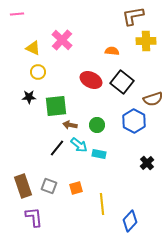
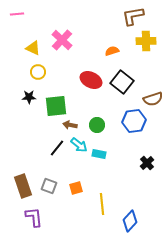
orange semicircle: rotated 24 degrees counterclockwise
blue hexagon: rotated 25 degrees clockwise
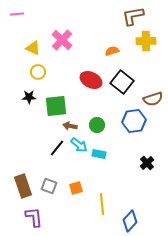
brown arrow: moved 1 px down
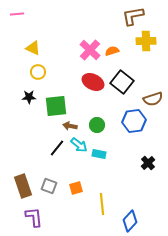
pink cross: moved 28 px right, 10 px down
red ellipse: moved 2 px right, 2 px down
black cross: moved 1 px right
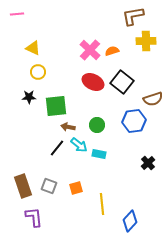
brown arrow: moved 2 px left, 1 px down
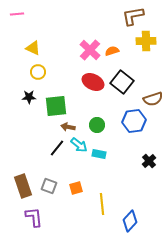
black cross: moved 1 px right, 2 px up
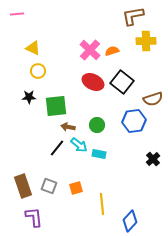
yellow circle: moved 1 px up
black cross: moved 4 px right, 2 px up
